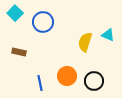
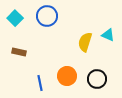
cyan square: moved 5 px down
blue circle: moved 4 px right, 6 px up
black circle: moved 3 px right, 2 px up
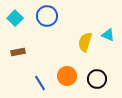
brown rectangle: moved 1 px left; rotated 24 degrees counterclockwise
blue line: rotated 21 degrees counterclockwise
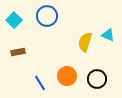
cyan square: moved 1 px left, 2 px down
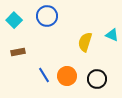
cyan triangle: moved 4 px right
blue line: moved 4 px right, 8 px up
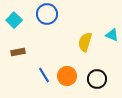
blue circle: moved 2 px up
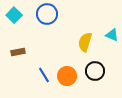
cyan square: moved 5 px up
black circle: moved 2 px left, 8 px up
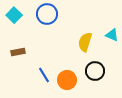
orange circle: moved 4 px down
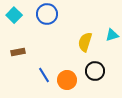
cyan triangle: rotated 40 degrees counterclockwise
